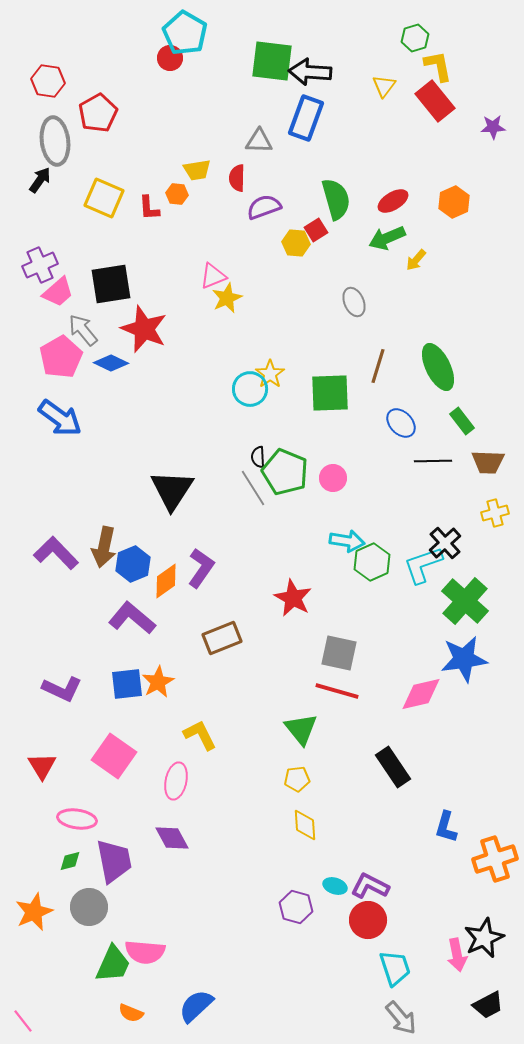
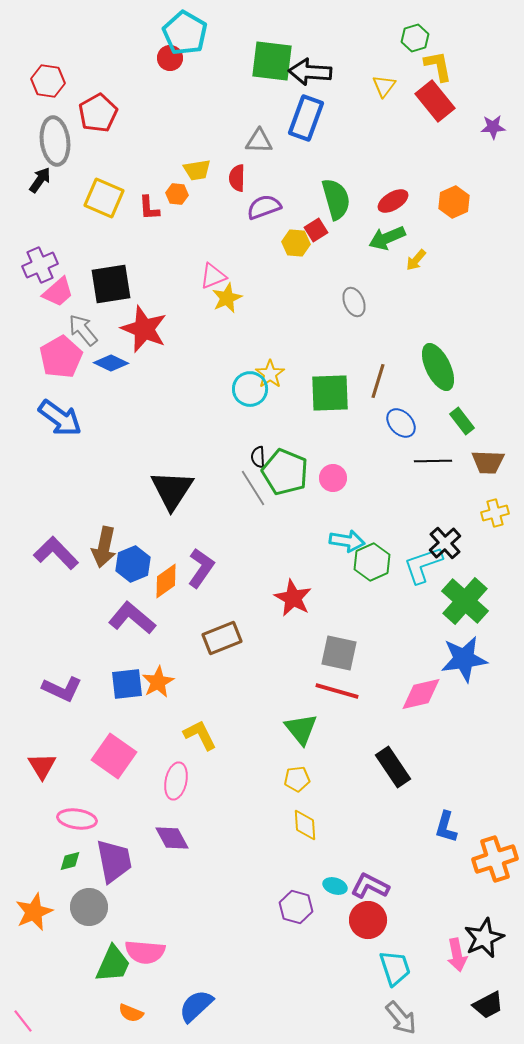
brown line at (378, 366): moved 15 px down
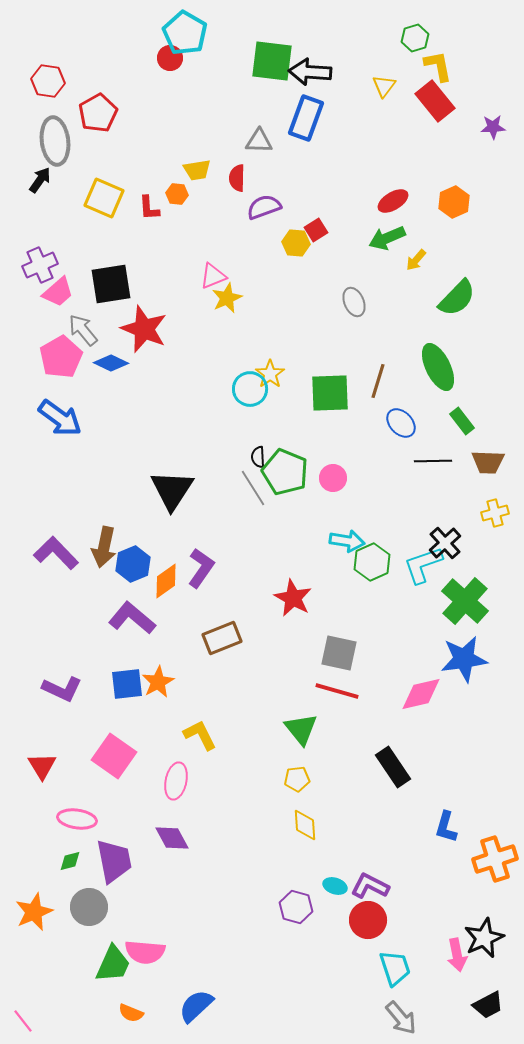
green semicircle at (336, 199): moved 121 px right, 99 px down; rotated 60 degrees clockwise
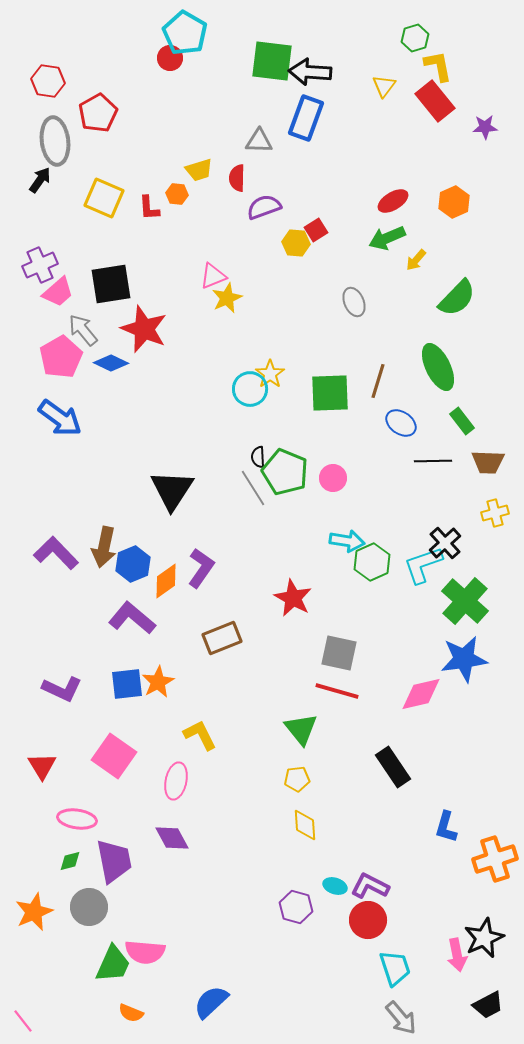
purple star at (493, 127): moved 8 px left
yellow trapezoid at (197, 170): moved 2 px right; rotated 8 degrees counterclockwise
blue ellipse at (401, 423): rotated 12 degrees counterclockwise
blue semicircle at (196, 1006): moved 15 px right, 4 px up
